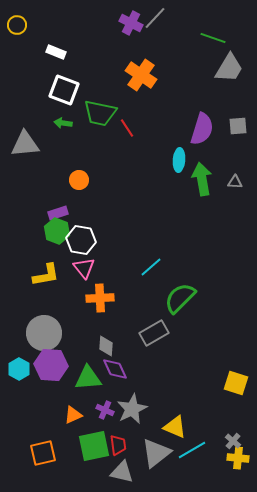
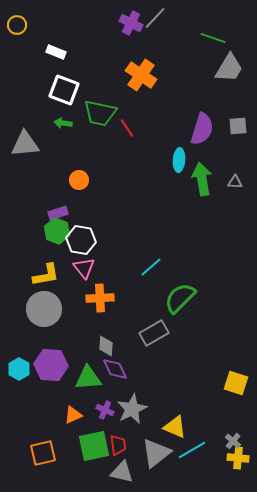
gray circle at (44, 333): moved 24 px up
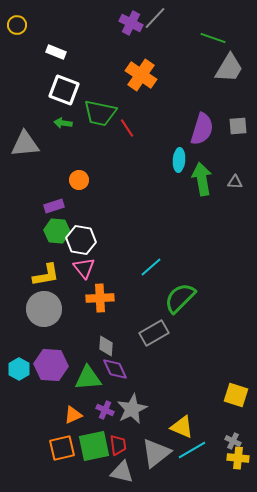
purple rectangle at (58, 213): moved 4 px left, 7 px up
green hexagon at (57, 231): rotated 15 degrees counterclockwise
yellow square at (236, 383): moved 12 px down
yellow triangle at (175, 427): moved 7 px right
gray cross at (233, 441): rotated 14 degrees counterclockwise
orange square at (43, 453): moved 19 px right, 5 px up
